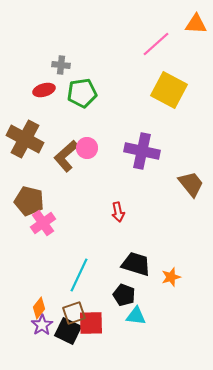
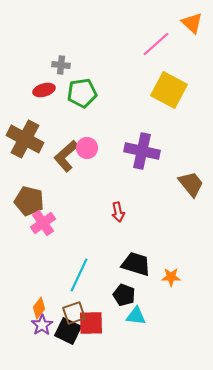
orange triangle: moved 4 px left, 1 px up; rotated 40 degrees clockwise
orange star: rotated 18 degrees clockwise
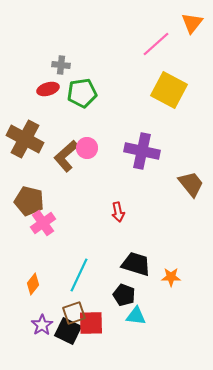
orange triangle: rotated 25 degrees clockwise
red ellipse: moved 4 px right, 1 px up
orange diamond: moved 6 px left, 24 px up
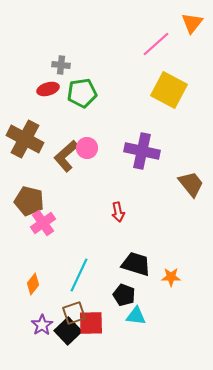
black square: rotated 20 degrees clockwise
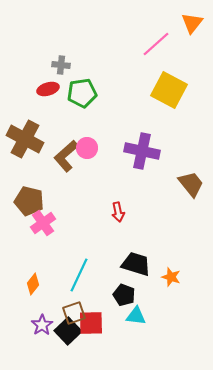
orange star: rotated 18 degrees clockwise
